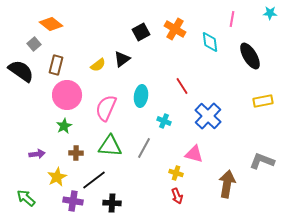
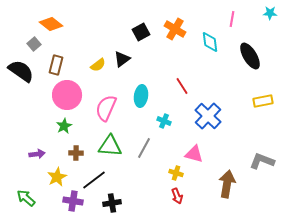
black cross: rotated 12 degrees counterclockwise
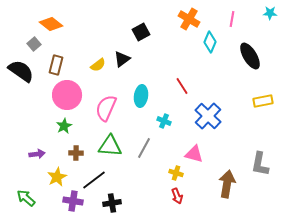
orange cross: moved 14 px right, 10 px up
cyan diamond: rotated 30 degrees clockwise
gray L-shape: moved 2 px left, 3 px down; rotated 100 degrees counterclockwise
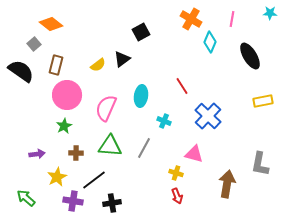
orange cross: moved 2 px right
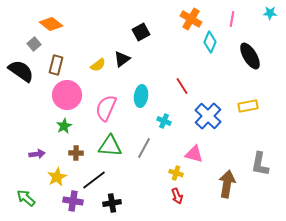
yellow rectangle: moved 15 px left, 5 px down
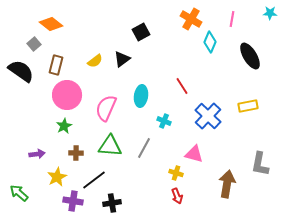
yellow semicircle: moved 3 px left, 4 px up
green arrow: moved 7 px left, 5 px up
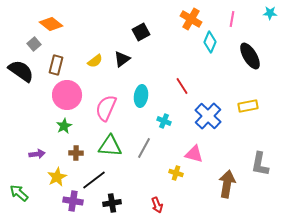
red arrow: moved 20 px left, 9 px down
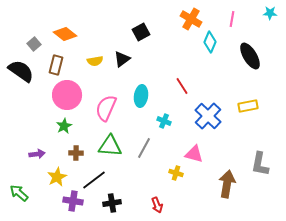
orange diamond: moved 14 px right, 10 px down
yellow semicircle: rotated 28 degrees clockwise
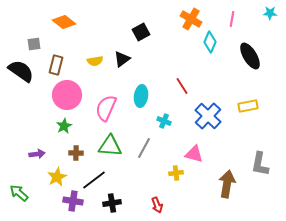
orange diamond: moved 1 px left, 12 px up
gray square: rotated 32 degrees clockwise
yellow cross: rotated 24 degrees counterclockwise
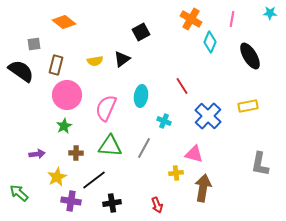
brown arrow: moved 24 px left, 4 px down
purple cross: moved 2 px left
